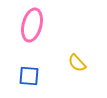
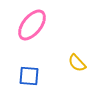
pink ellipse: rotated 24 degrees clockwise
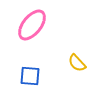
blue square: moved 1 px right
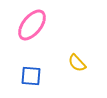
blue square: moved 1 px right
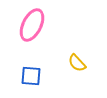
pink ellipse: rotated 12 degrees counterclockwise
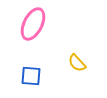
pink ellipse: moved 1 px right, 1 px up
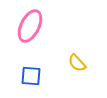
pink ellipse: moved 3 px left, 2 px down
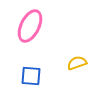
yellow semicircle: rotated 114 degrees clockwise
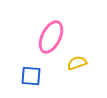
pink ellipse: moved 21 px right, 11 px down
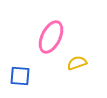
blue square: moved 11 px left
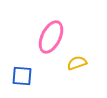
blue square: moved 2 px right
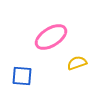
pink ellipse: rotated 32 degrees clockwise
